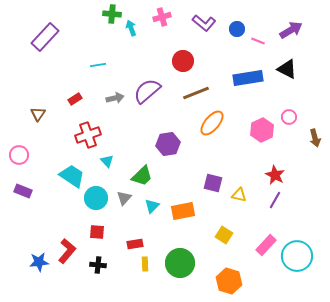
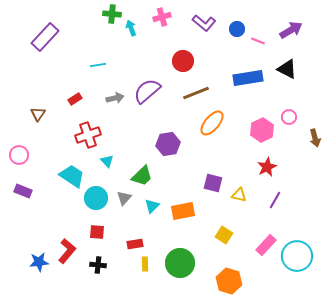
red star at (275, 175): moved 8 px left, 8 px up; rotated 18 degrees clockwise
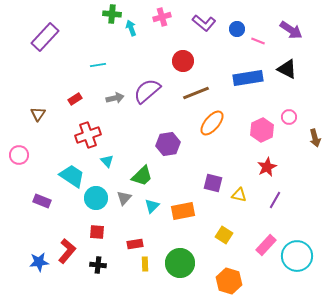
purple arrow at (291, 30): rotated 65 degrees clockwise
purple rectangle at (23, 191): moved 19 px right, 10 px down
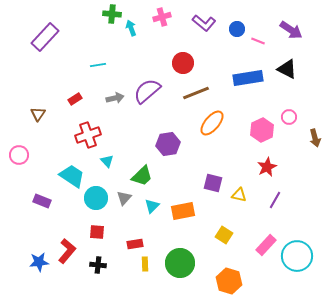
red circle at (183, 61): moved 2 px down
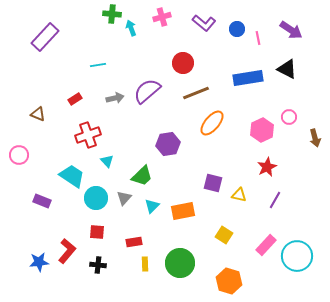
pink line at (258, 41): moved 3 px up; rotated 56 degrees clockwise
brown triangle at (38, 114): rotated 42 degrees counterclockwise
red rectangle at (135, 244): moved 1 px left, 2 px up
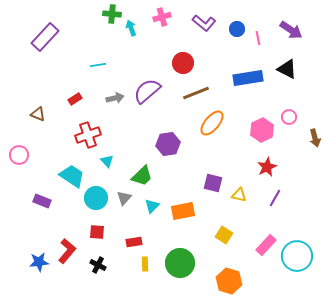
purple line at (275, 200): moved 2 px up
black cross at (98, 265): rotated 21 degrees clockwise
